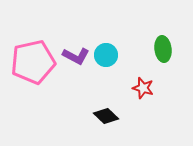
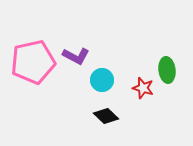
green ellipse: moved 4 px right, 21 px down
cyan circle: moved 4 px left, 25 px down
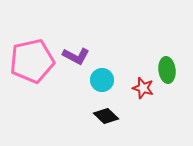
pink pentagon: moved 1 px left, 1 px up
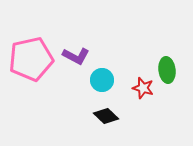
pink pentagon: moved 1 px left, 2 px up
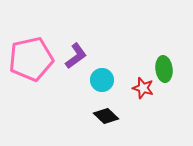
purple L-shape: rotated 64 degrees counterclockwise
green ellipse: moved 3 px left, 1 px up
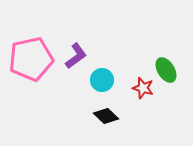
green ellipse: moved 2 px right, 1 px down; rotated 25 degrees counterclockwise
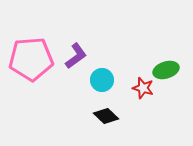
pink pentagon: rotated 9 degrees clockwise
green ellipse: rotated 75 degrees counterclockwise
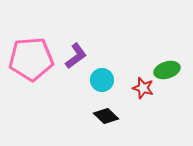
green ellipse: moved 1 px right
